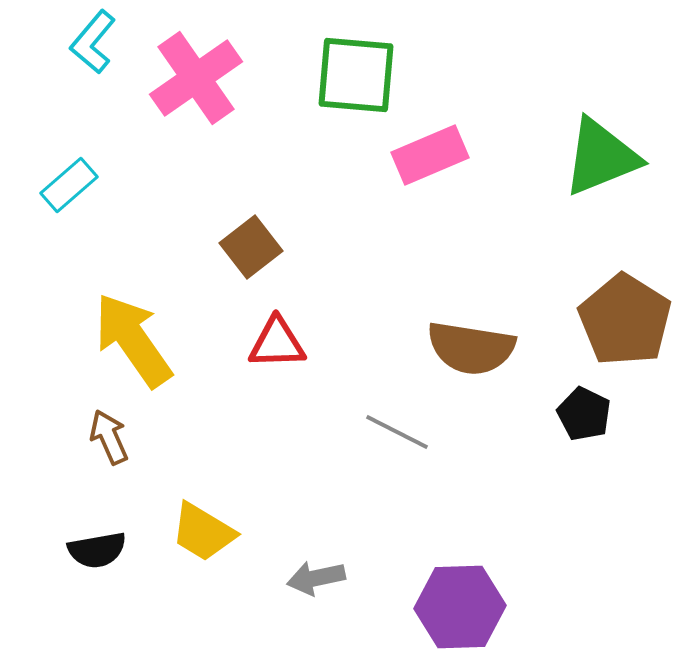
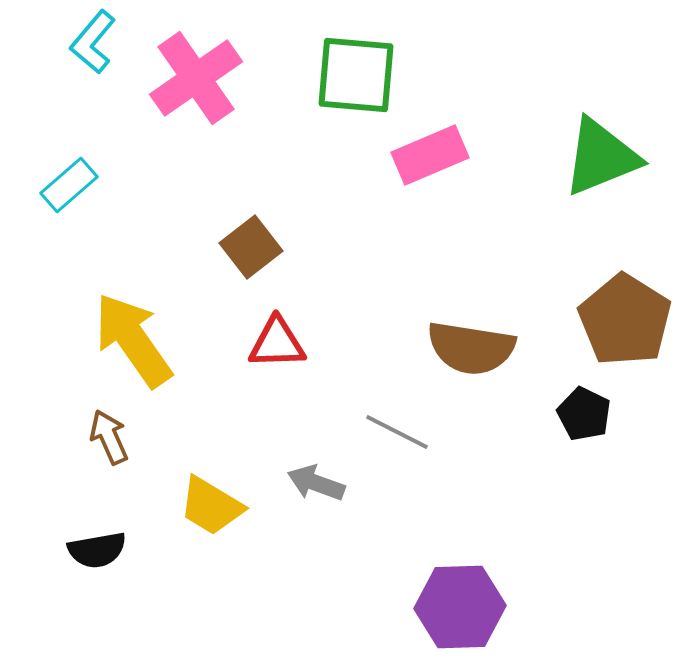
yellow trapezoid: moved 8 px right, 26 px up
gray arrow: moved 95 px up; rotated 32 degrees clockwise
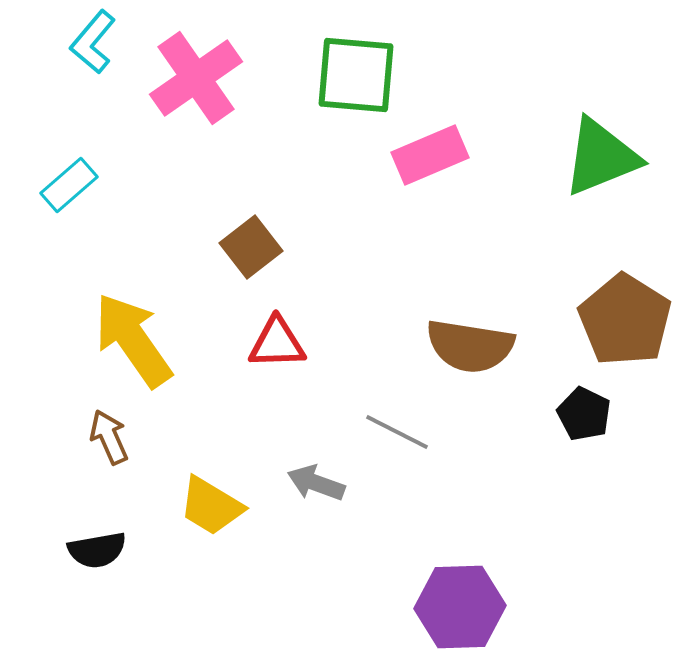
brown semicircle: moved 1 px left, 2 px up
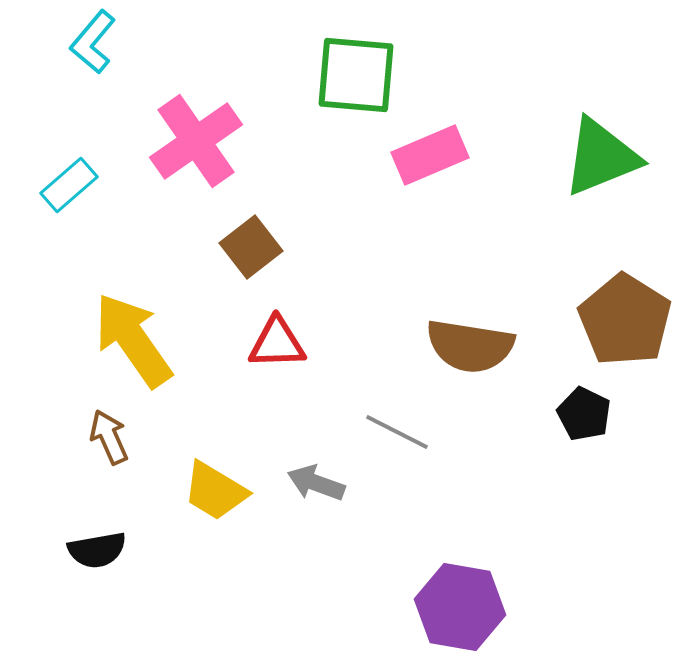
pink cross: moved 63 px down
yellow trapezoid: moved 4 px right, 15 px up
purple hexagon: rotated 12 degrees clockwise
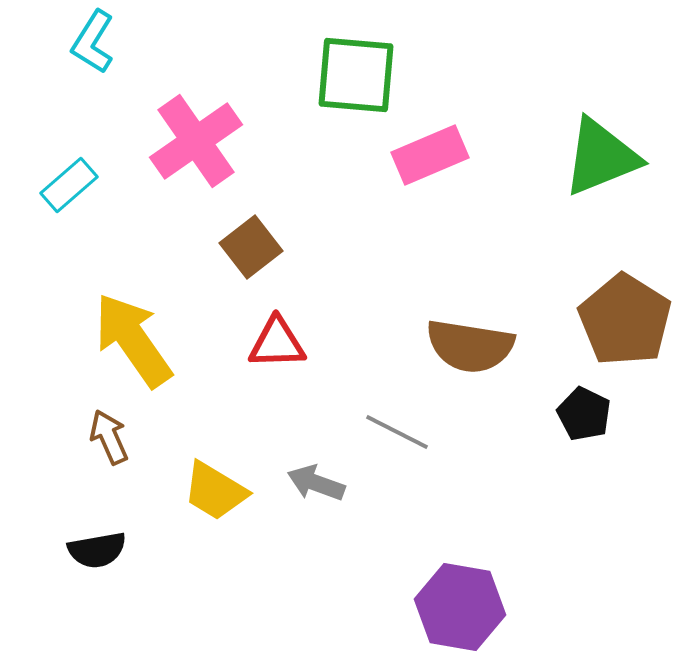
cyan L-shape: rotated 8 degrees counterclockwise
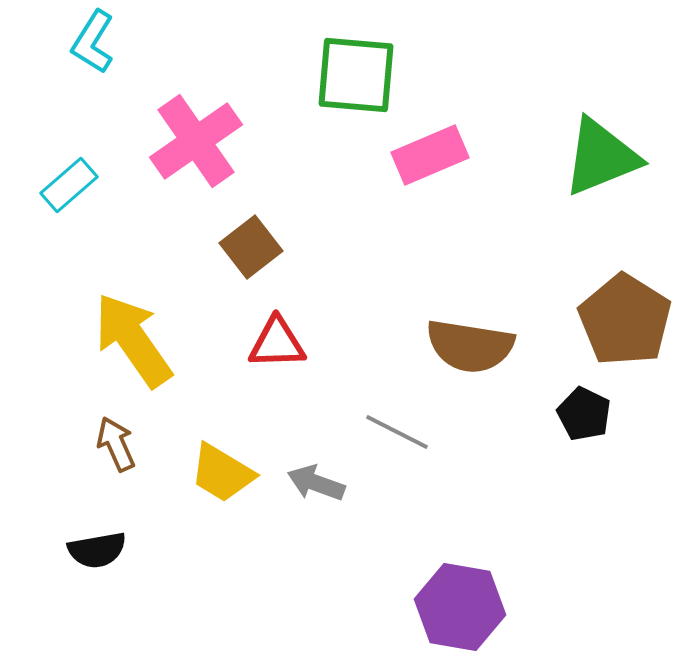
brown arrow: moved 7 px right, 7 px down
yellow trapezoid: moved 7 px right, 18 px up
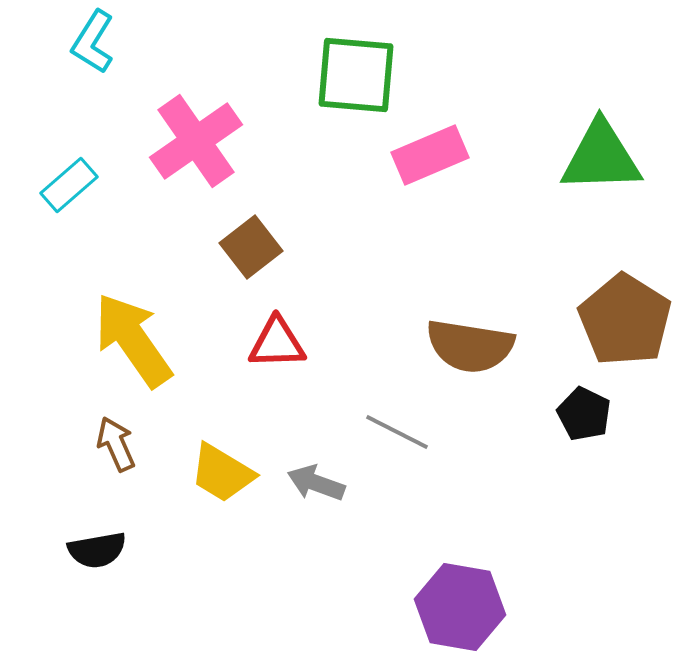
green triangle: rotated 20 degrees clockwise
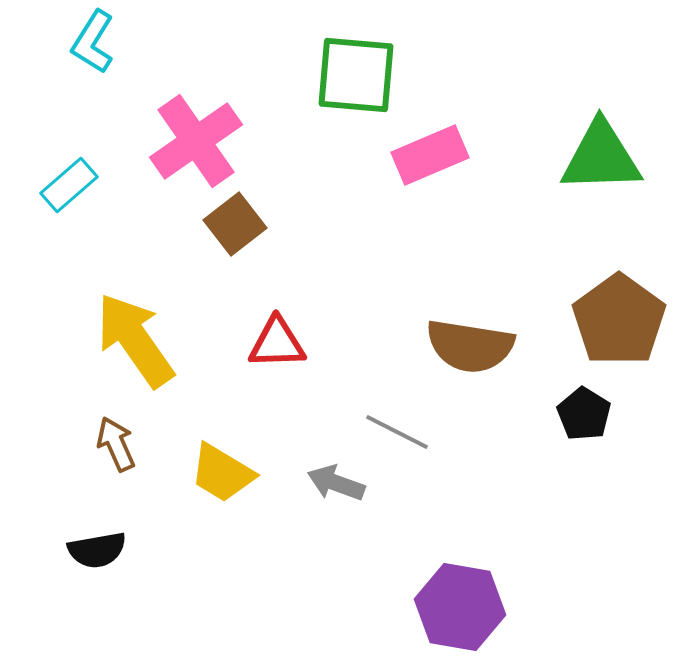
brown square: moved 16 px left, 23 px up
brown pentagon: moved 6 px left; rotated 4 degrees clockwise
yellow arrow: moved 2 px right
black pentagon: rotated 6 degrees clockwise
gray arrow: moved 20 px right
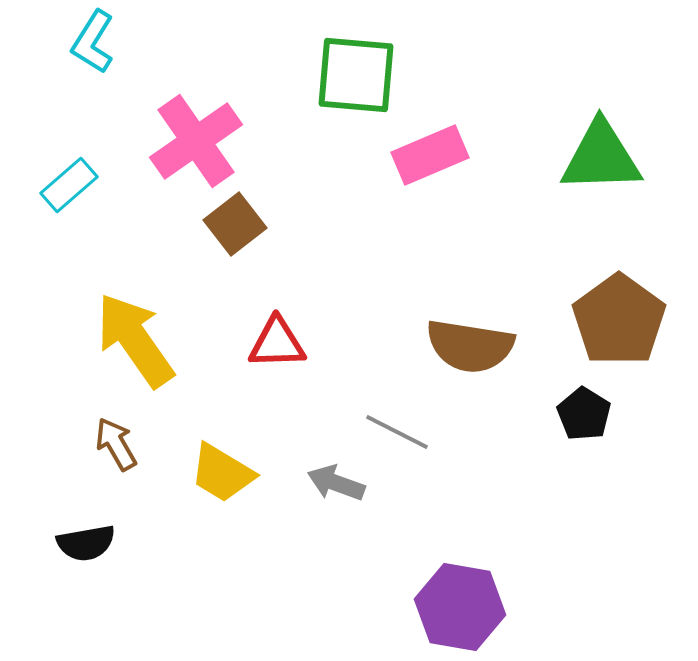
brown arrow: rotated 6 degrees counterclockwise
black semicircle: moved 11 px left, 7 px up
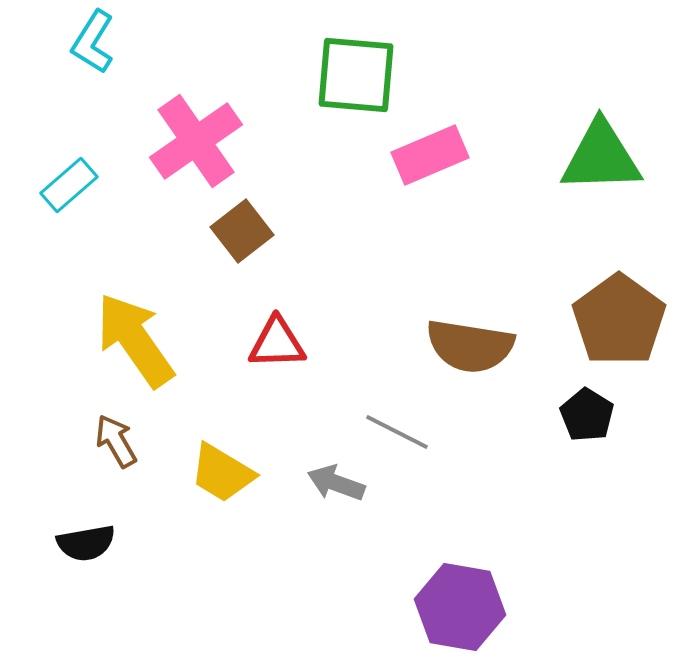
brown square: moved 7 px right, 7 px down
black pentagon: moved 3 px right, 1 px down
brown arrow: moved 3 px up
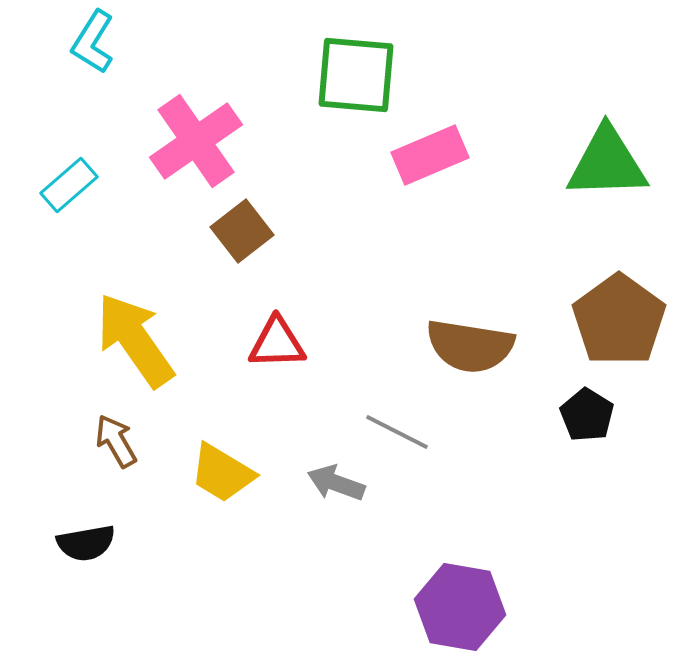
green triangle: moved 6 px right, 6 px down
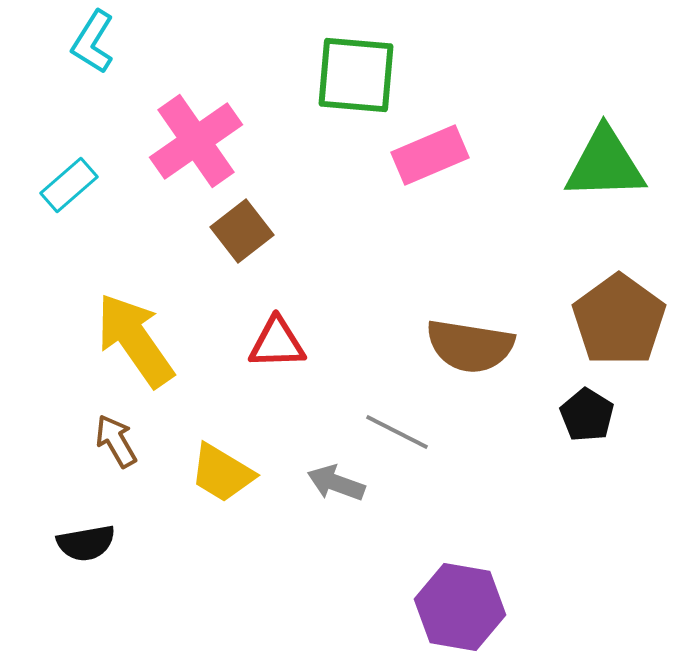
green triangle: moved 2 px left, 1 px down
